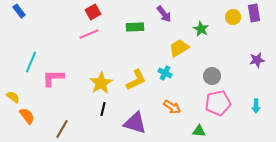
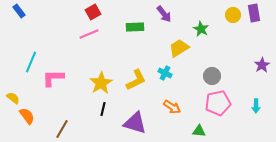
yellow circle: moved 2 px up
purple star: moved 5 px right, 5 px down; rotated 21 degrees counterclockwise
yellow semicircle: moved 1 px down
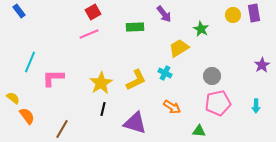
cyan line: moved 1 px left
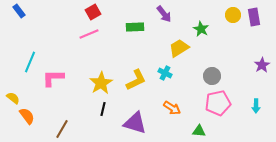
purple rectangle: moved 4 px down
orange arrow: moved 1 px down
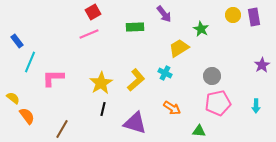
blue rectangle: moved 2 px left, 30 px down
yellow L-shape: rotated 15 degrees counterclockwise
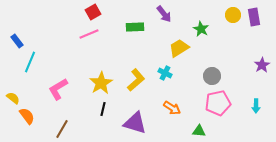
pink L-shape: moved 5 px right, 11 px down; rotated 30 degrees counterclockwise
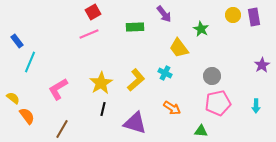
yellow trapezoid: rotated 95 degrees counterclockwise
green triangle: moved 2 px right
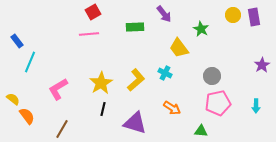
pink line: rotated 18 degrees clockwise
yellow semicircle: moved 1 px down
